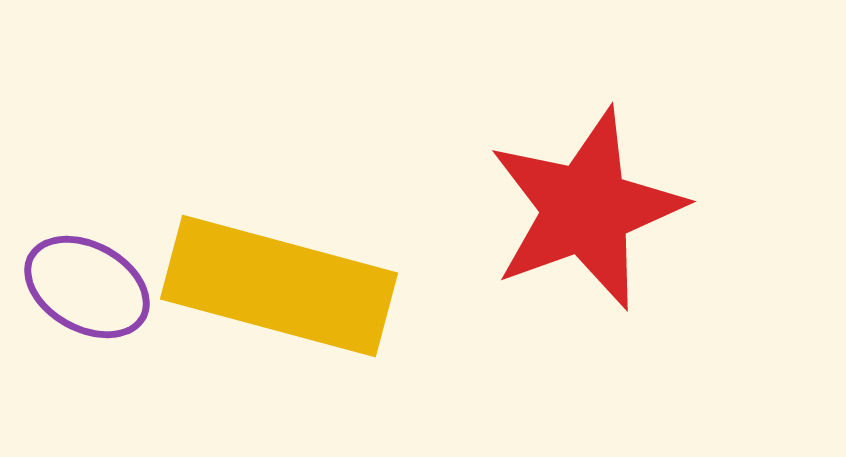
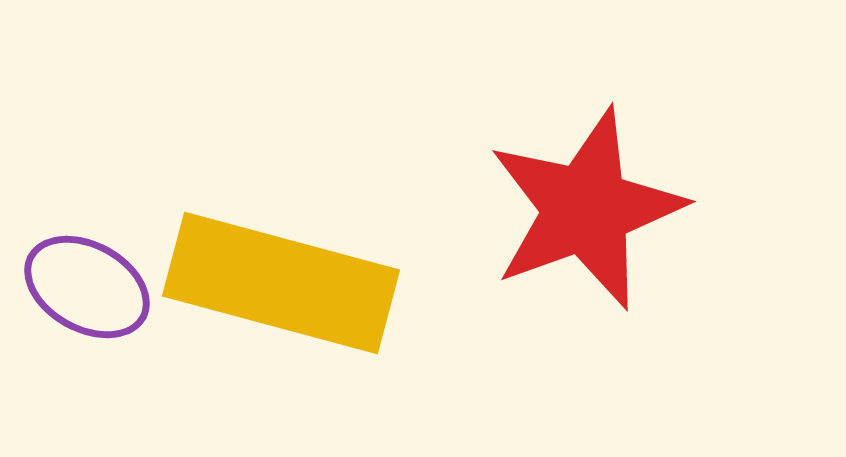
yellow rectangle: moved 2 px right, 3 px up
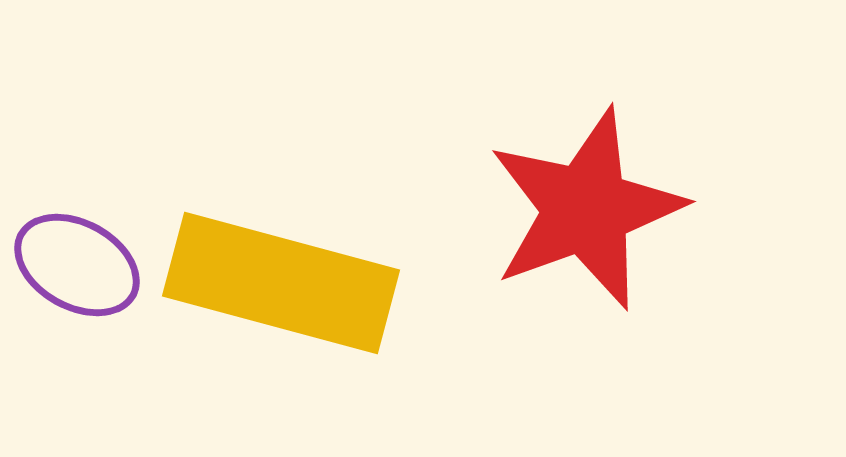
purple ellipse: moved 10 px left, 22 px up
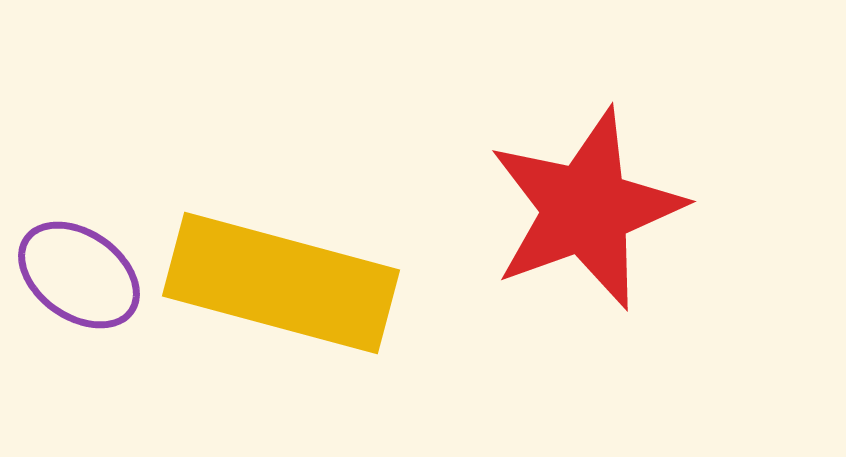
purple ellipse: moved 2 px right, 10 px down; rotated 6 degrees clockwise
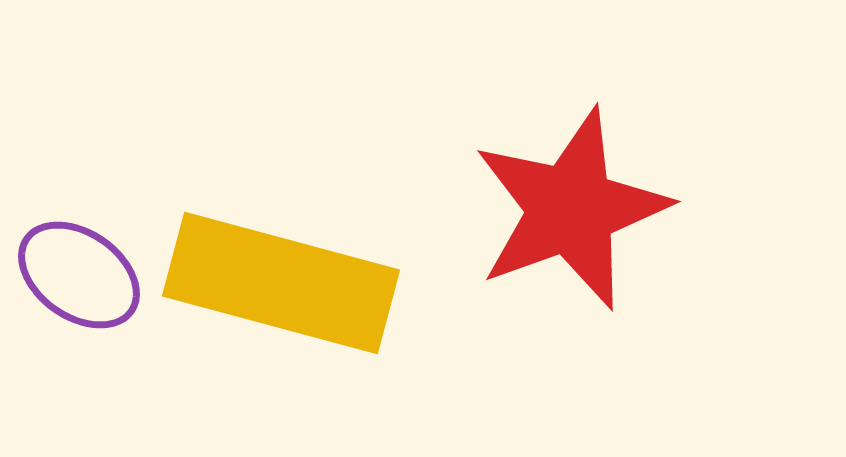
red star: moved 15 px left
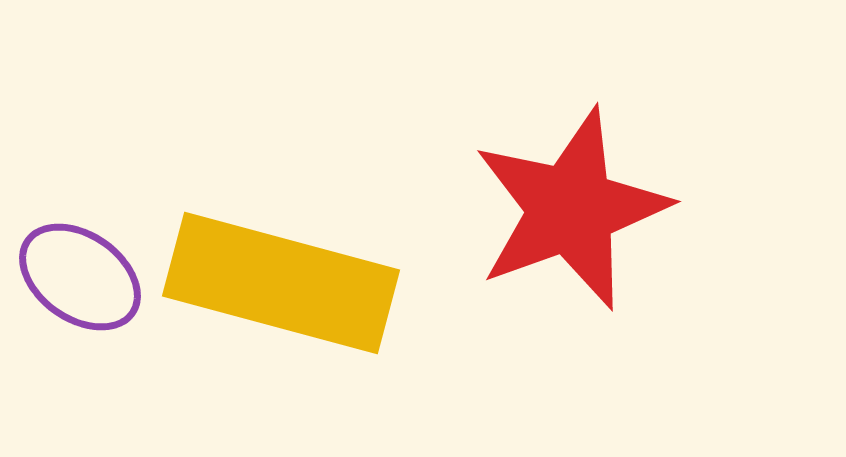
purple ellipse: moved 1 px right, 2 px down
